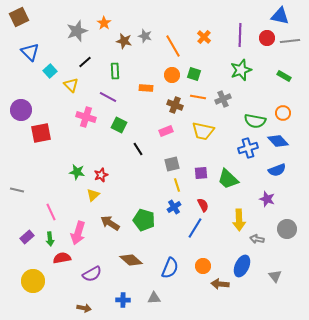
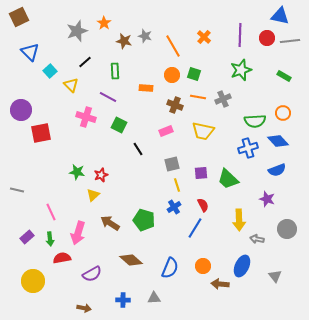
green semicircle at (255, 121): rotated 15 degrees counterclockwise
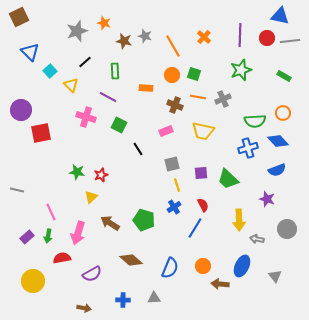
orange star at (104, 23): rotated 16 degrees counterclockwise
yellow triangle at (93, 195): moved 2 px left, 2 px down
green arrow at (50, 239): moved 2 px left, 3 px up; rotated 16 degrees clockwise
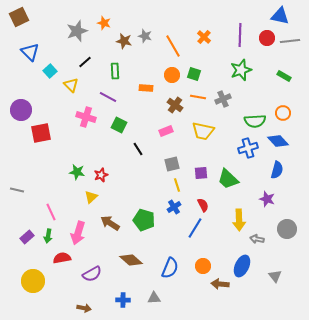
brown cross at (175, 105): rotated 14 degrees clockwise
blue semicircle at (277, 170): rotated 54 degrees counterclockwise
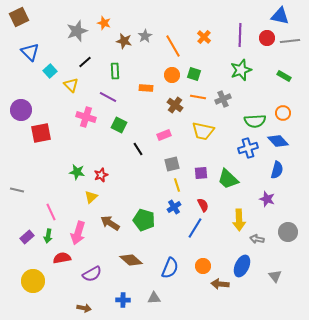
gray star at (145, 36): rotated 24 degrees clockwise
pink rectangle at (166, 131): moved 2 px left, 4 px down
gray circle at (287, 229): moved 1 px right, 3 px down
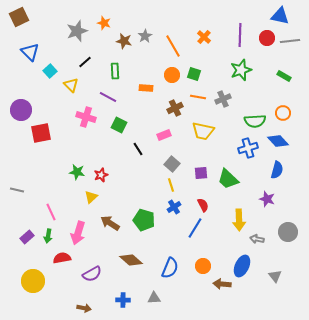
brown cross at (175, 105): moved 3 px down; rotated 28 degrees clockwise
gray square at (172, 164): rotated 35 degrees counterclockwise
yellow line at (177, 185): moved 6 px left
brown arrow at (220, 284): moved 2 px right
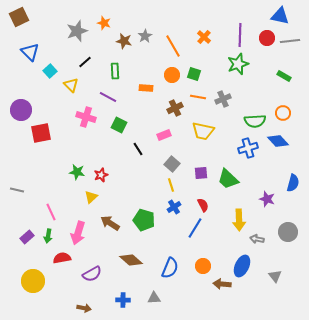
green star at (241, 70): moved 3 px left, 6 px up
blue semicircle at (277, 170): moved 16 px right, 13 px down
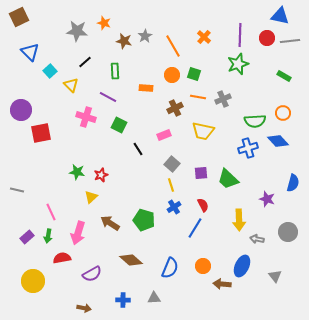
gray star at (77, 31): rotated 25 degrees clockwise
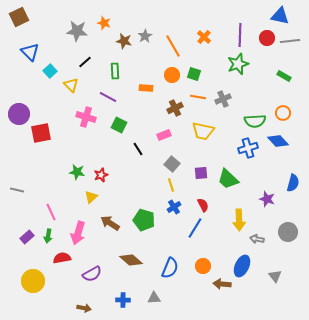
purple circle at (21, 110): moved 2 px left, 4 px down
